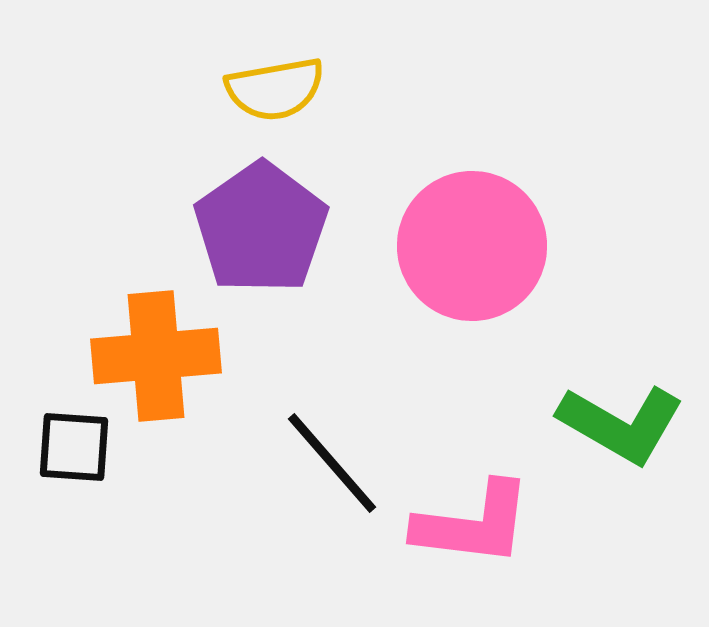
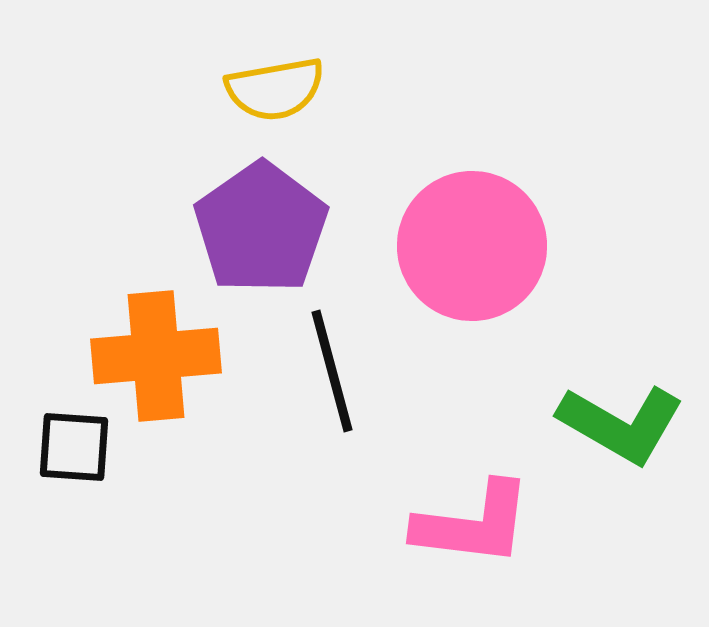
black line: moved 92 px up; rotated 26 degrees clockwise
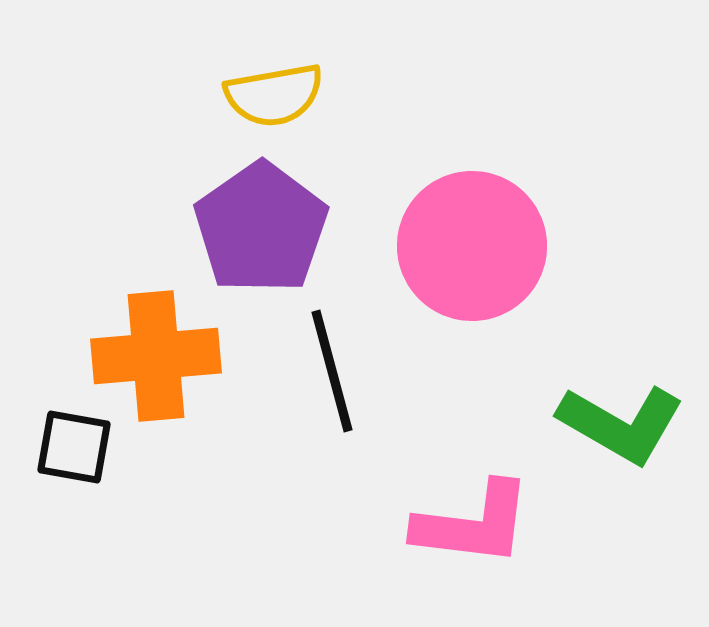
yellow semicircle: moved 1 px left, 6 px down
black square: rotated 6 degrees clockwise
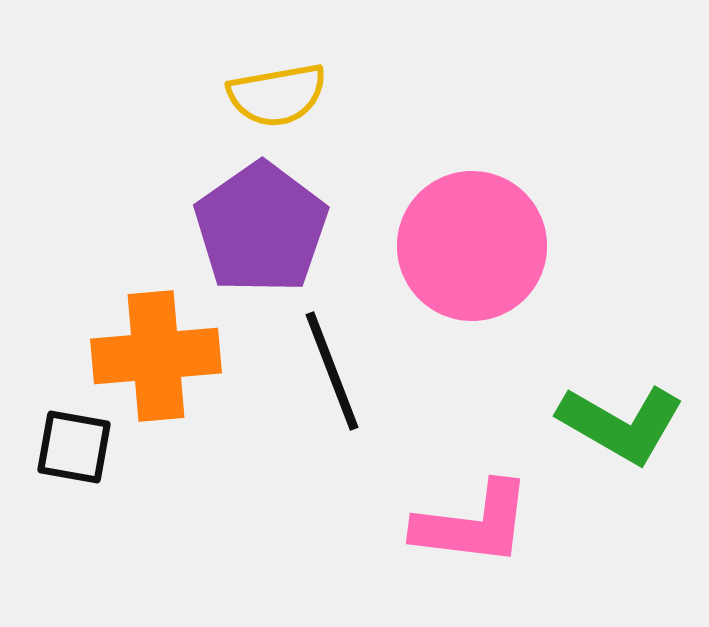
yellow semicircle: moved 3 px right
black line: rotated 6 degrees counterclockwise
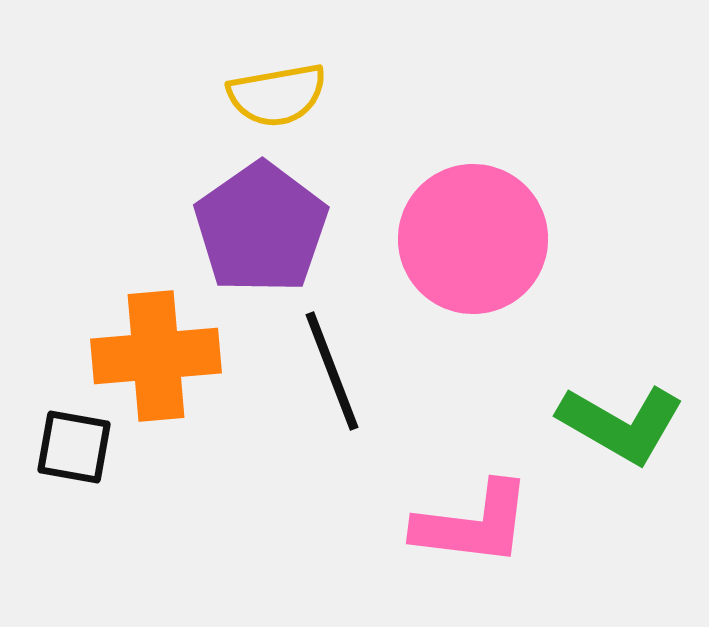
pink circle: moved 1 px right, 7 px up
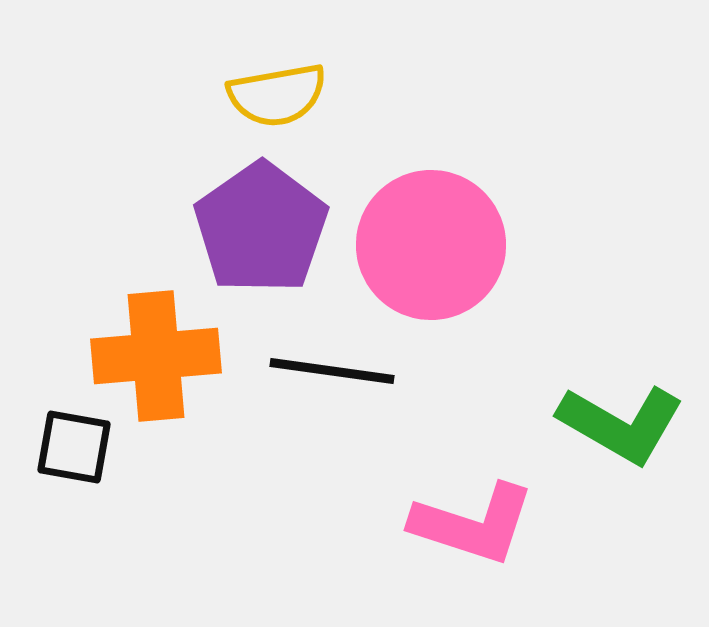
pink circle: moved 42 px left, 6 px down
black line: rotated 61 degrees counterclockwise
pink L-shape: rotated 11 degrees clockwise
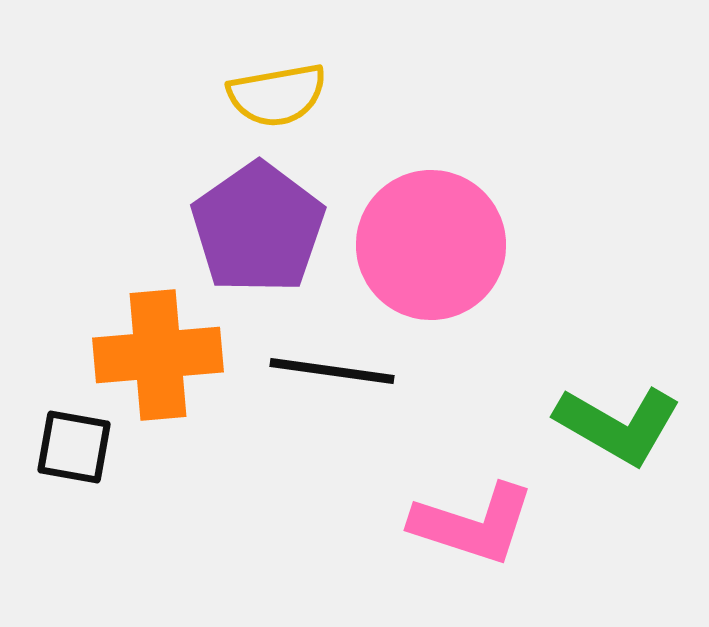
purple pentagon: moved 3 px left
orange cross: moved 2 px right, 1 px up
green L-shape: moved 3 px left, 1 px down
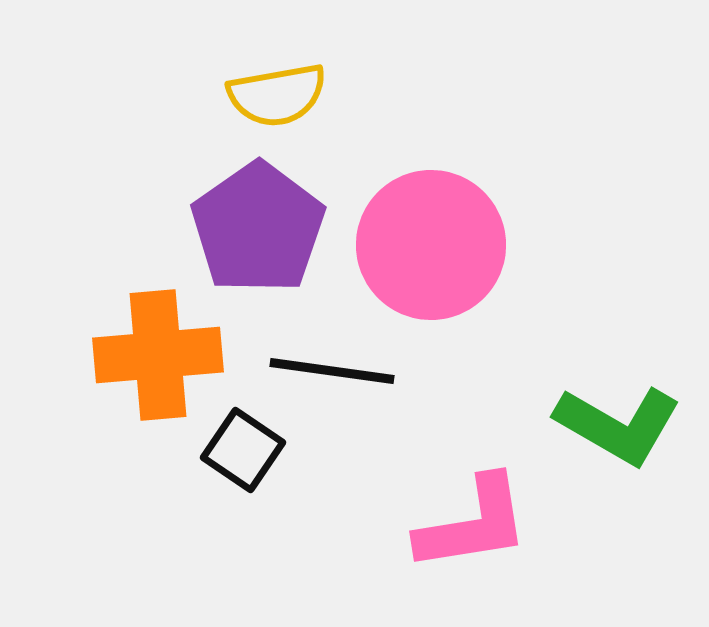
black square: moved 169 px right, 3 px down; rotated 24 degrees clockwise
pink L-shape: rotated 27 degrees counterclockwise
